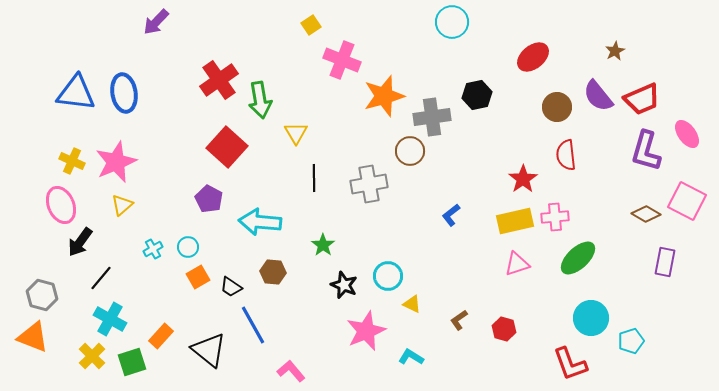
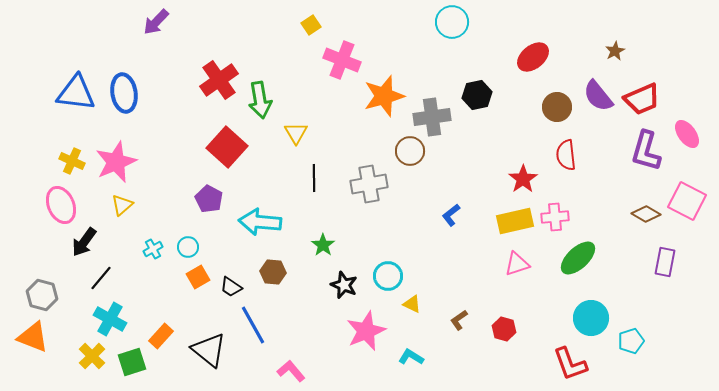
black arrow at (80, 242): moved 4 px right
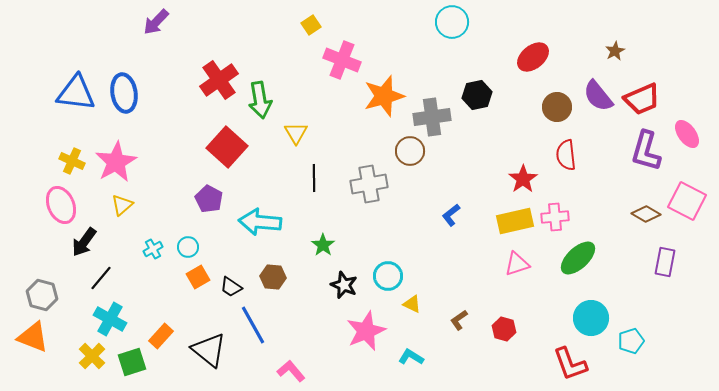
pink star at (116, 162): rotated 6 degrees counterclockwise
brown hexagon at (273, 272): moved 5 px down
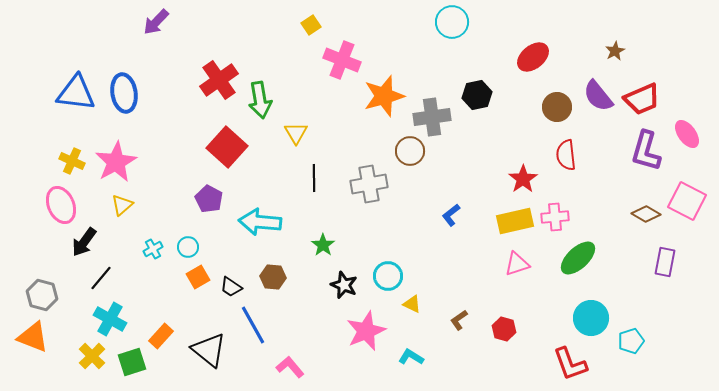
pink L-shape at (291, 371): moved 1 px left, 4 px up
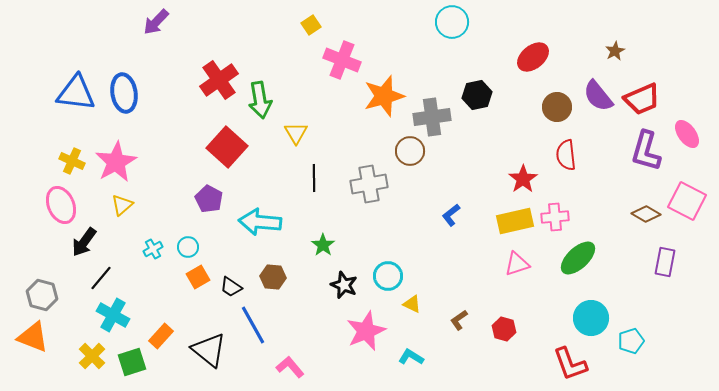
cyan cross at (110, 319): moved 3 px right, 4 px up
